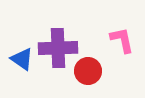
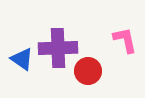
pink L-shape: moved 3 px right
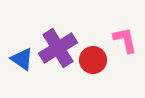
purple cross: rotated 30 degrees counterclockwise
red circle: moved 5 px right, 11 px up
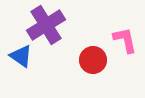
purple cross: moved 12 px left, 23 px up
blue triangle: moved 1 px left, 3 px up
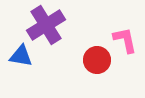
blue triangle: rotated 25 degrees counterclockwise
red circle: moved 4 px right
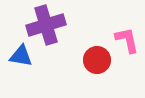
purple cross: rotated 15 degrees clockwise
pink L-shape: moved 2 px right
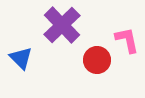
purple cross: moved 16 px right; rotated 27 degrees counterclockwise
blue triangle: moved 2 px down; rotated 35 degrees clockwise
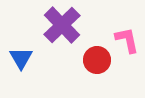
blue triangle: rotated 15 degrees clockwise
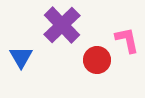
blue triangle: moved 1 px up
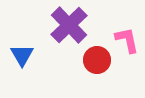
purple cross: moved 7 px right
blue triangle: moved 1 px right, 2 px up
